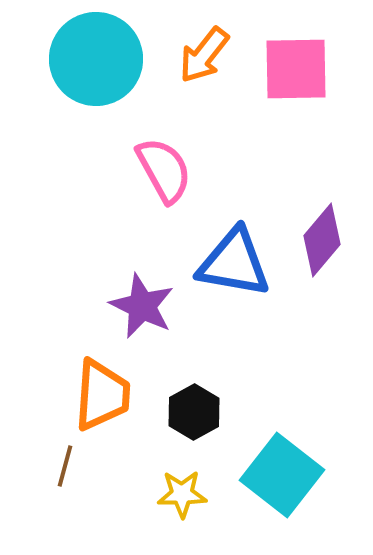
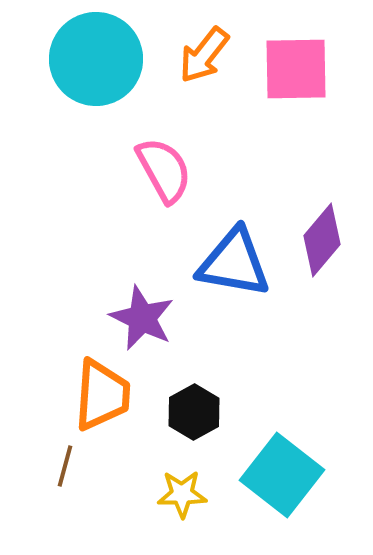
purple star: moved 12 px down
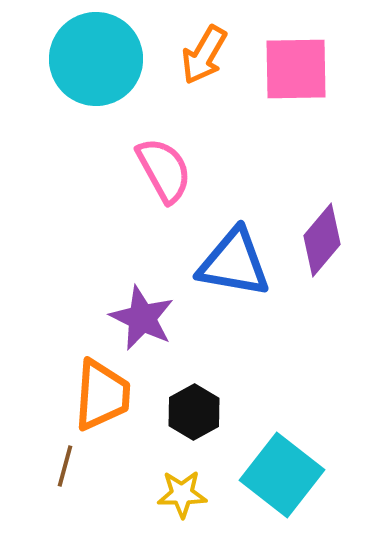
orange arrow: rotated 8 degrees counterclockwise
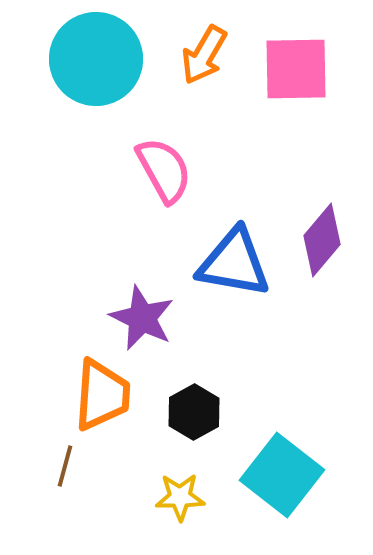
yellow star: moved 2 px left, 3 px down
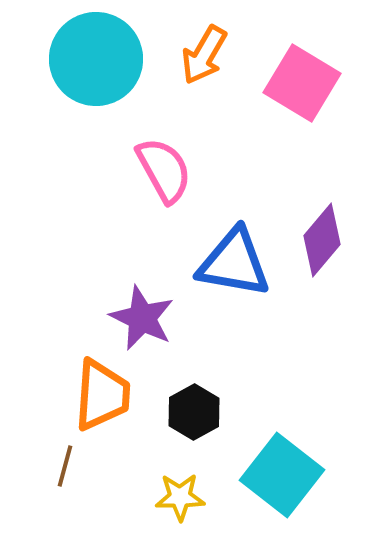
pink square: moved 6 px right, 14 px down; rotated 32 degrees clockwise
